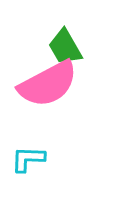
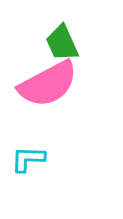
green trapezoid: moved 3 px left, 4 px up; rotated 6 degrees clockwise
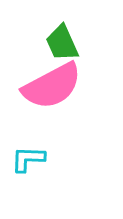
pink semicircle: moved 4 px right, 2 px down
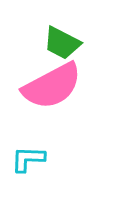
green trapezoid: rotated 39 degrees counterclockwise
